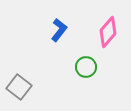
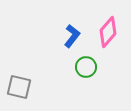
blue L-shape: moved 13 px right, 6 px down
gray square: rotated 25 degrees counterclockwise
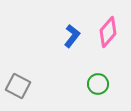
green circle: moved 12 px right, 17 px down
gray square: moved 1 px left, 1 px up; rotated 15 degrees clockwise
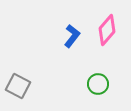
pink diamond: moved 1 px left, 2 px up
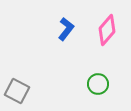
blue L-shape: moved 6 px left, 7 px up
gray square: moved 1 px left, 5 px down
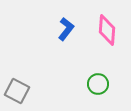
pink diamond: rotated 36 degrees counterclockwise
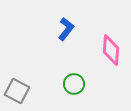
pink diamond: moved 4 px right, 20 px down
green circle: moved 24 px left
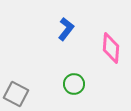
pink diamond: moved 2 px up
gray square: moved 1 px left, 3 px down
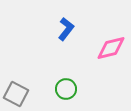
pink diamond: rotated 72 degrees clockwise
green circle: moved 8 px left, 5 px down
